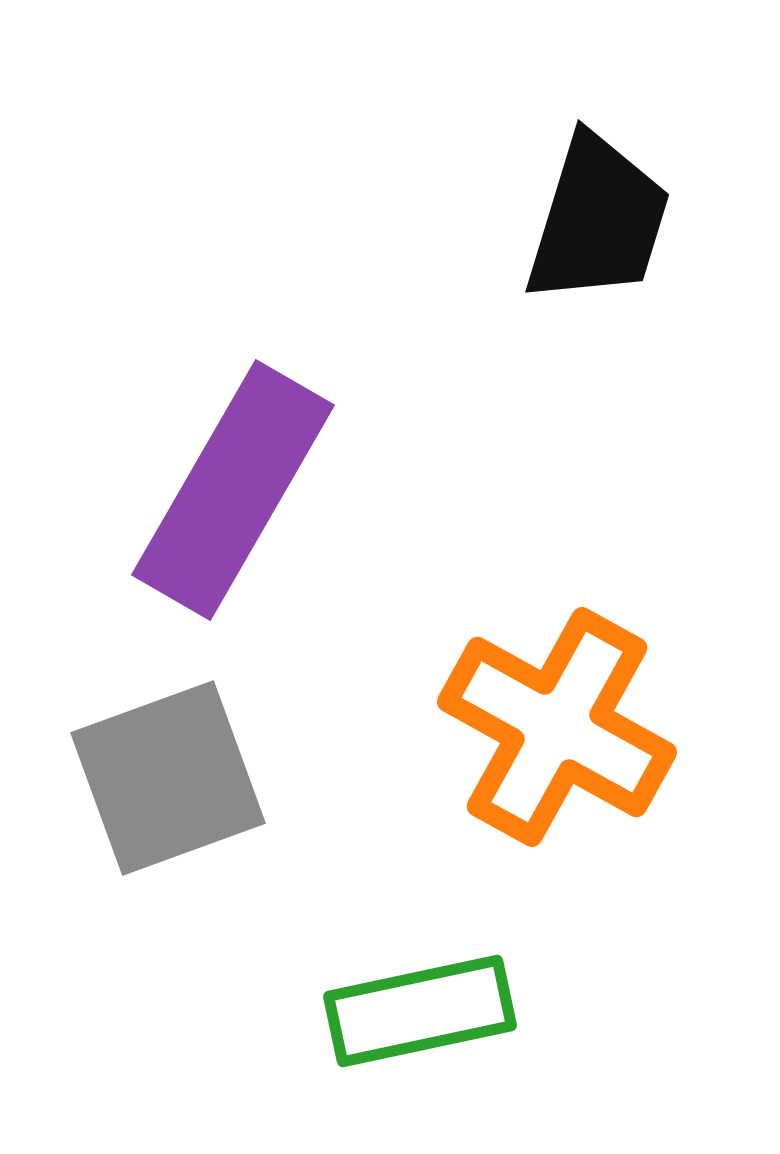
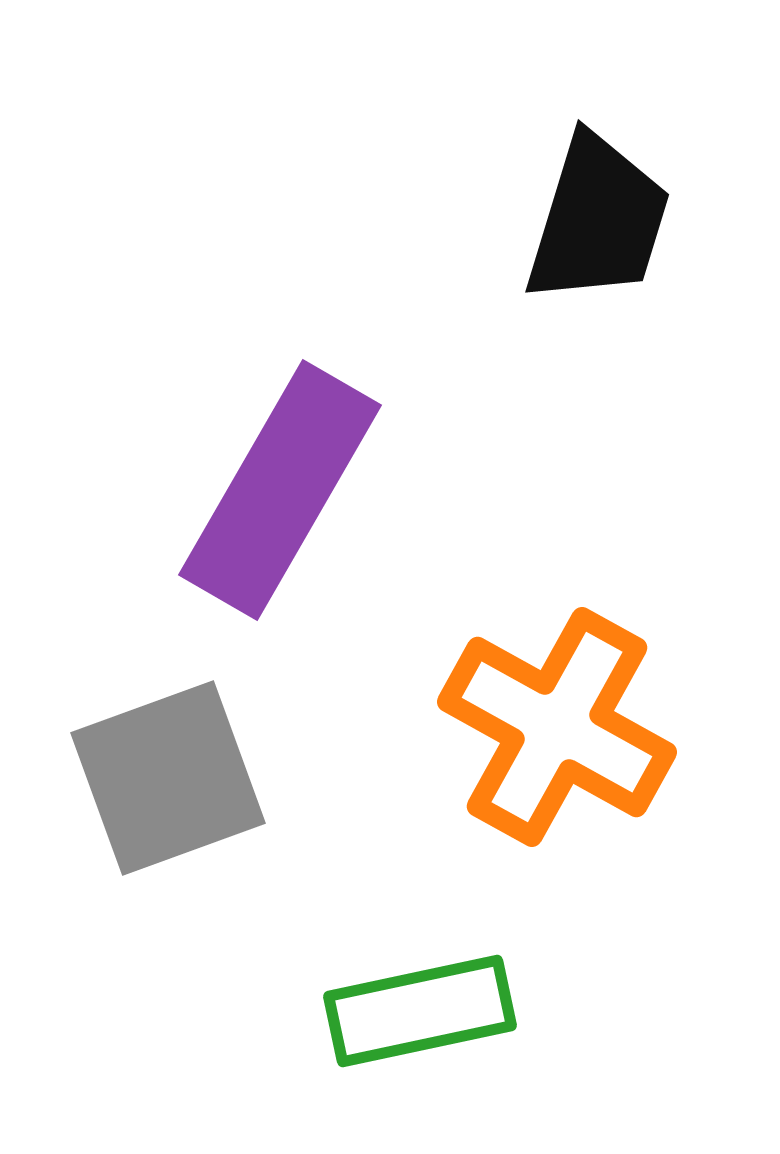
purple rectangle: moved 47 px right
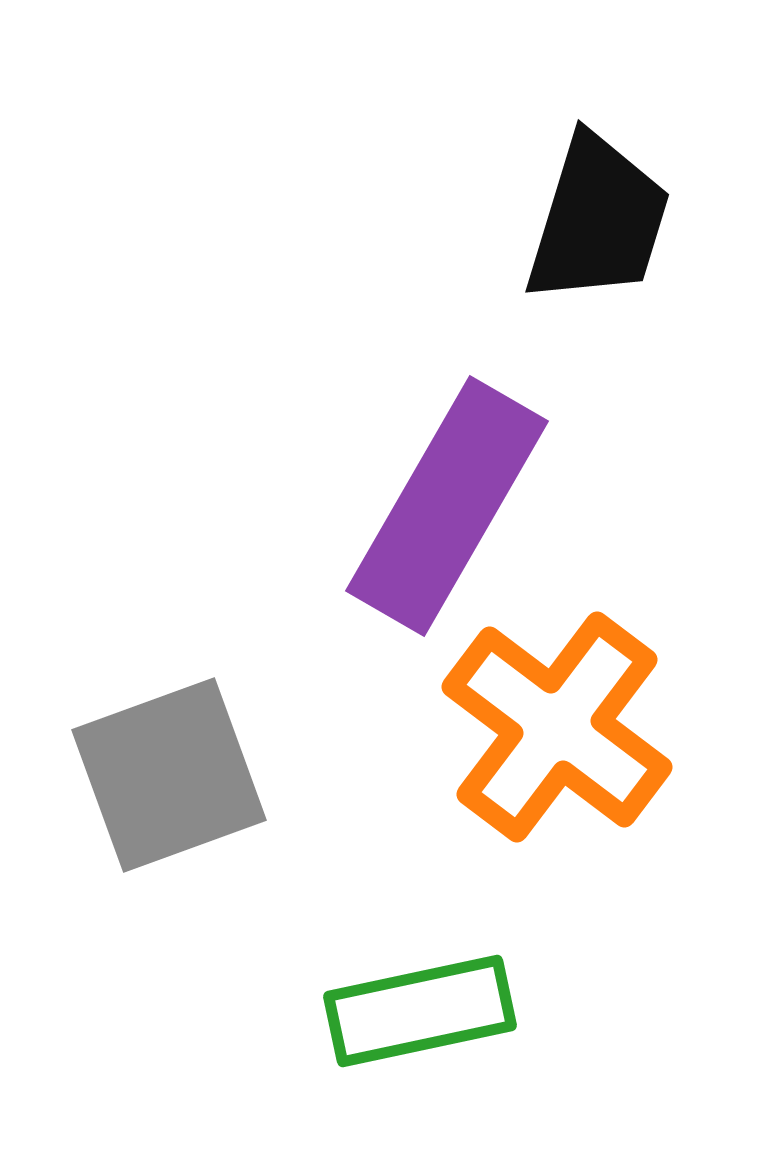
purple rectangle: moved 167 px right, 16 px down
orange cross: rotated 8 degrees clockwise
gray square: moved 1 px right, 3 px up
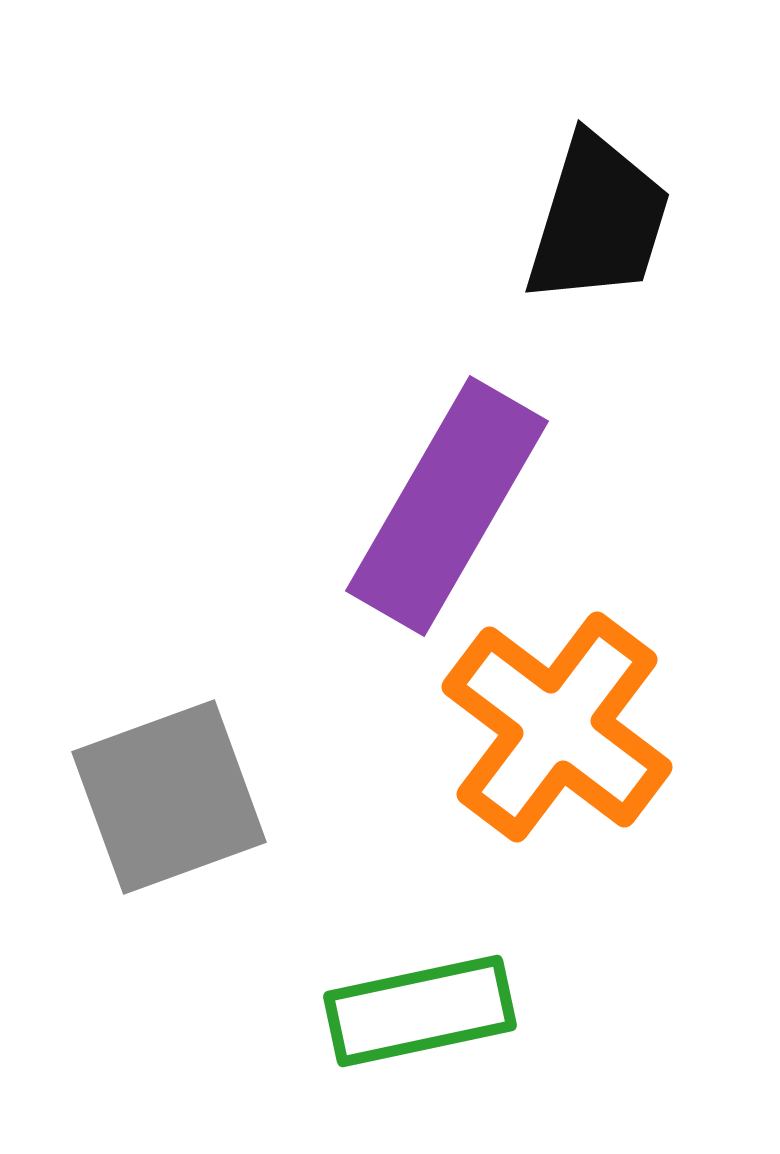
gray square: moved 22 px down
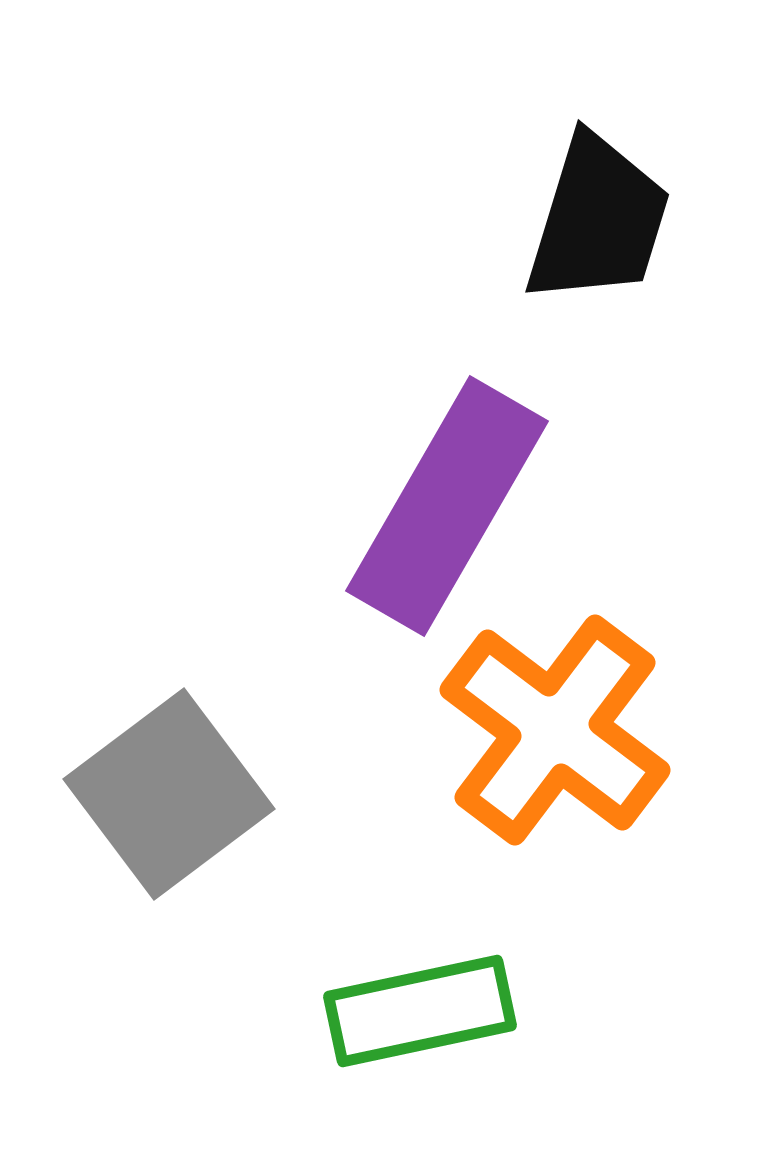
orange cross: moved 2 px left, 3 px down
gray square: moved 3 px up; rotated 17 degrees counterclockwise
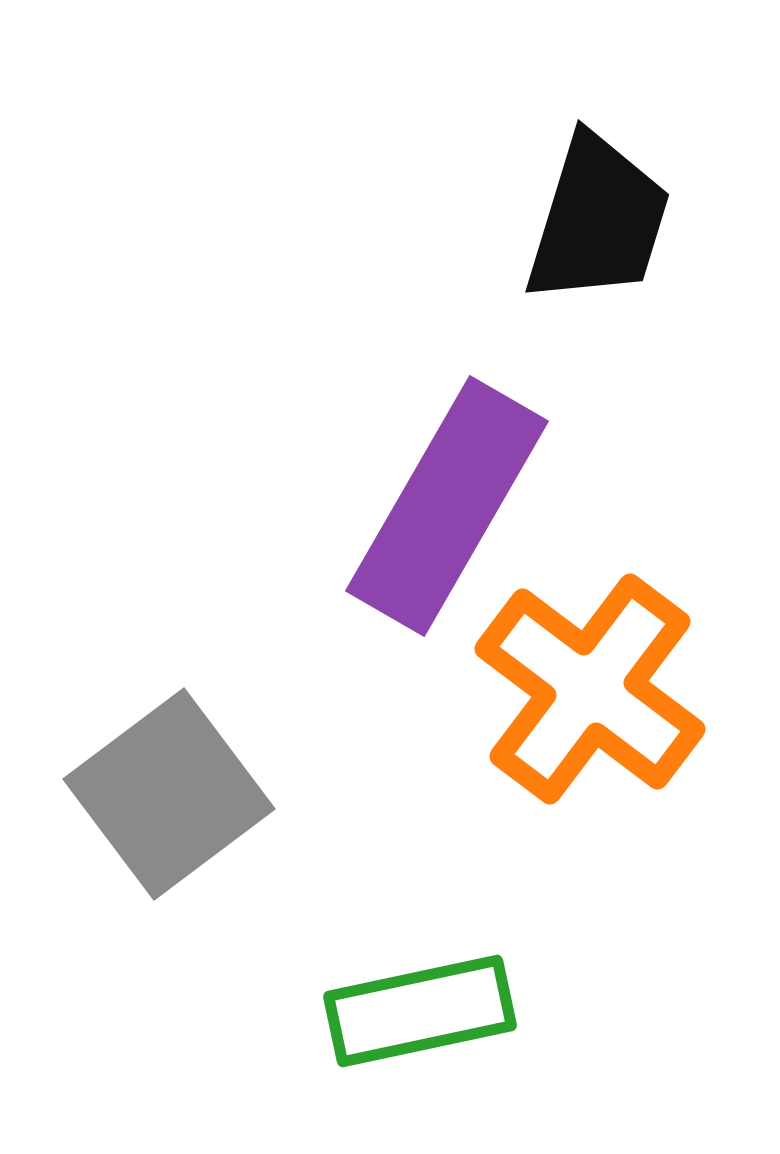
orange cross: moved 35 px right, 41 px up
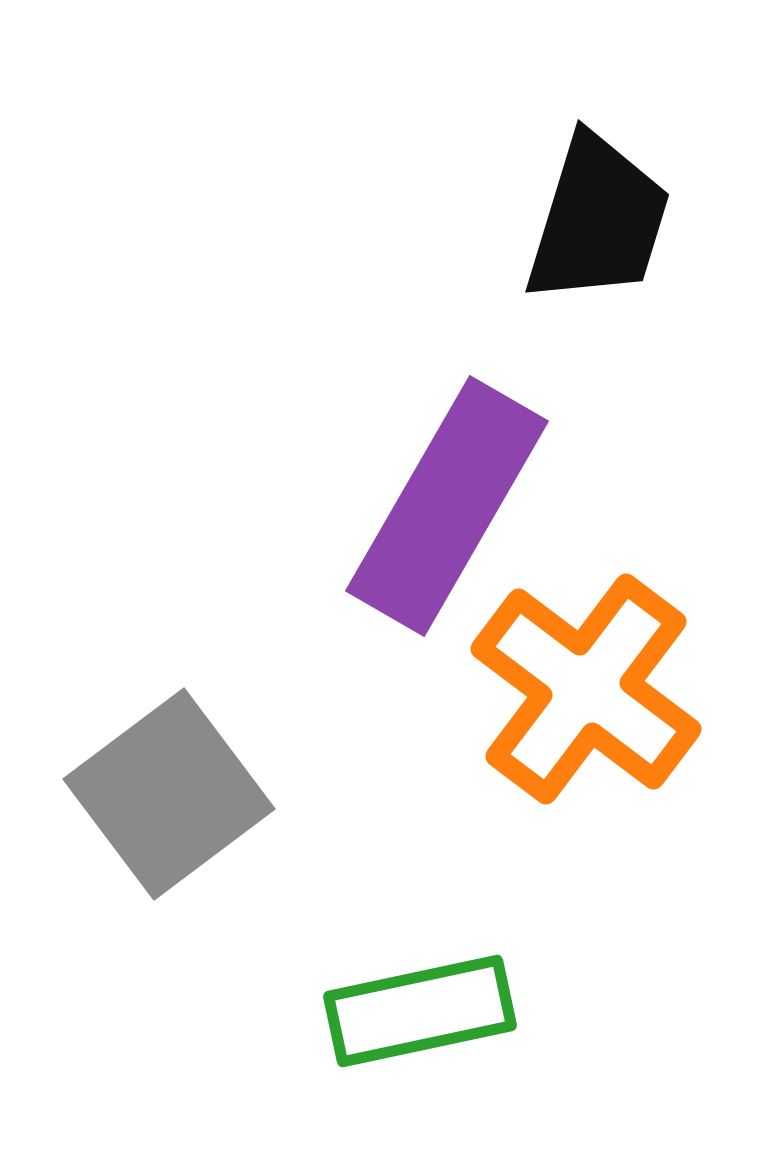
orange cross: moved 4 px left
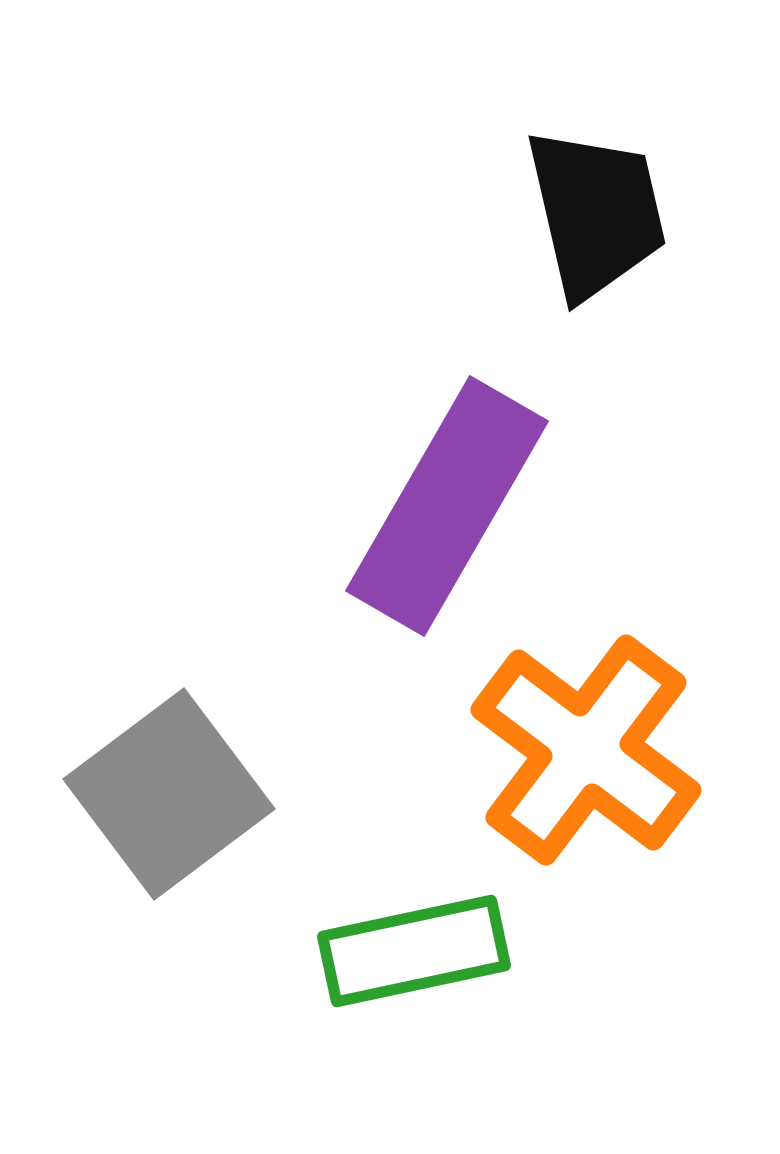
black trapezoid: moved 2 px left, 7 px up; rotated 30 degrees counterclockwise
orange cross: moved 61 px down
green rectangle: moved 6 px left, 60 px up
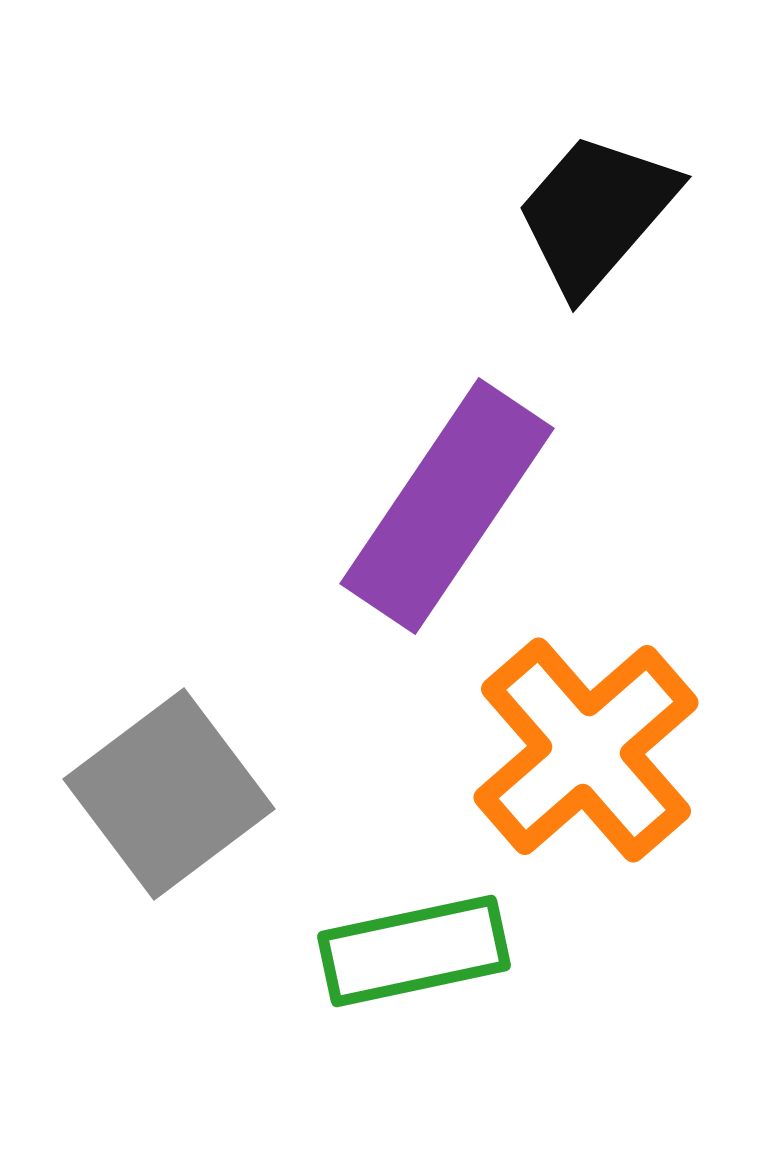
black trapezoid: rotated 126 degrees counterclockwise
purple rectangle: rotated 4 degrees clockwise
orange cross: rotated 12 degrees clockwise
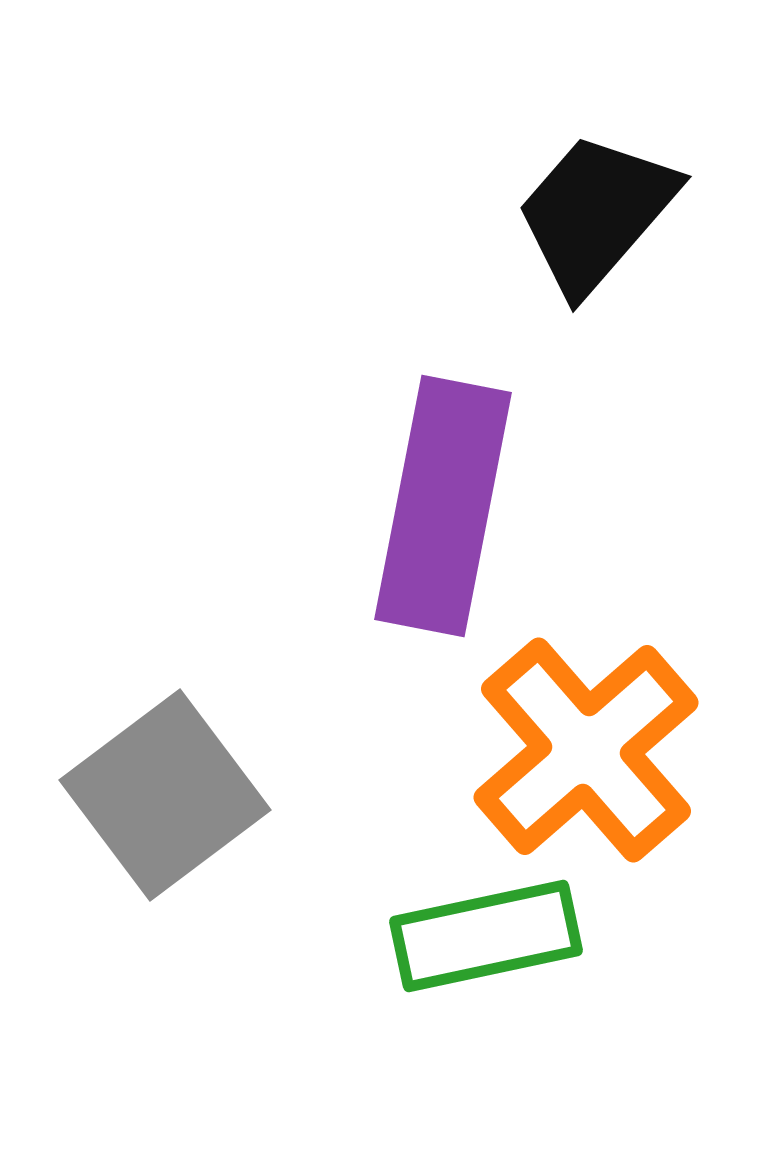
purple rectangle: moved 4 px left; rotated 23 degrees counterclockwise
gray square: moved 4 px left, 1 px down
green rectangle: moved 72 px right, 15 px up
